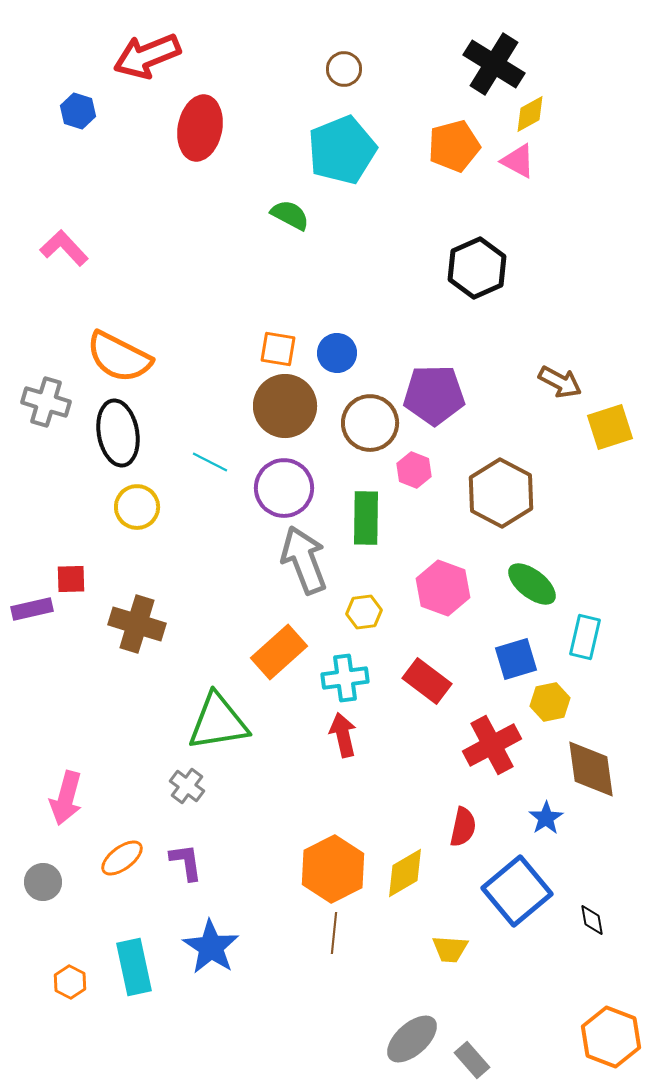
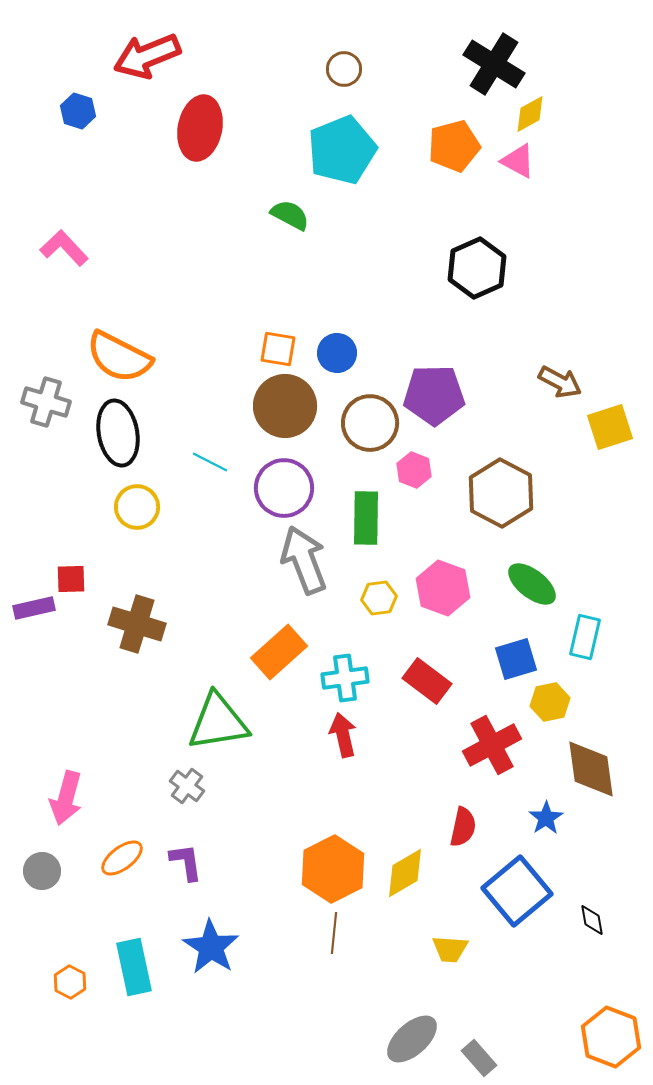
purple rectangle at (32, 609): moved 2 px right, 1 px up
yellow hexagon at (364, 612): moved 15 px right, 14 px up
gray circle at (43, 882): moved 1 px left, 11 px up
gray rectangle at (472, 1060): moved 7 px right, 2 px up
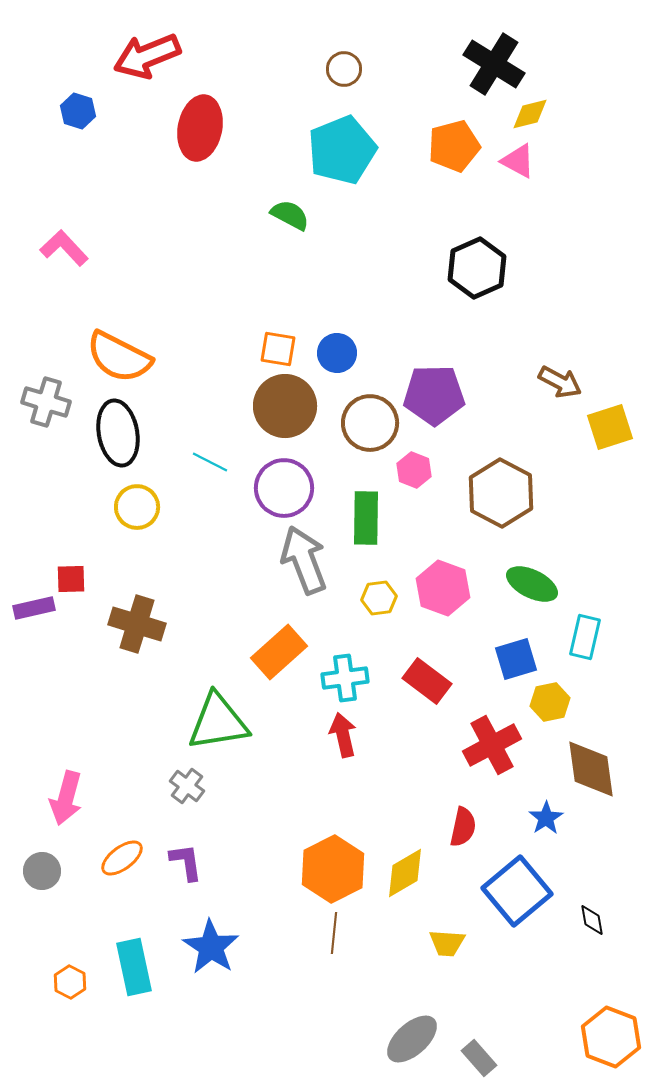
yellow diamond at (530, 114): rotated 15 degrees clockwise
green ellipse at (532, 584): rotated 12 degrees counterclockwise
yellow trapezoid at (450, 949): moved 3 px left, 6 px up
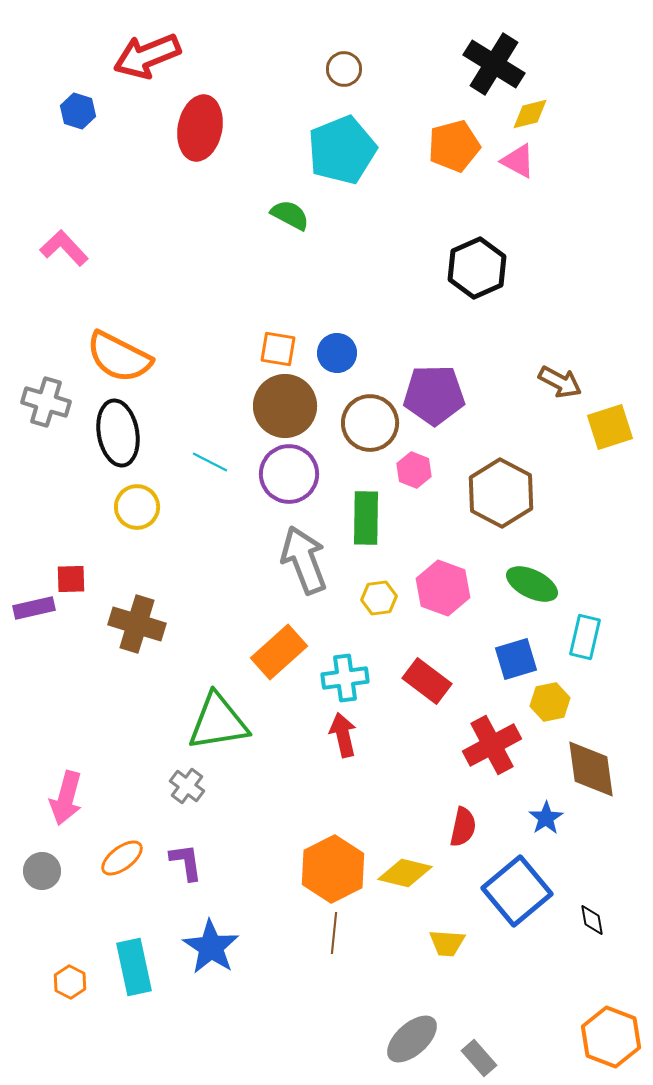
purple circle at (284, 488): moved 5 px right, 14 px up
yellow diamond at (405, 873): rotated 44 degrees clockwise
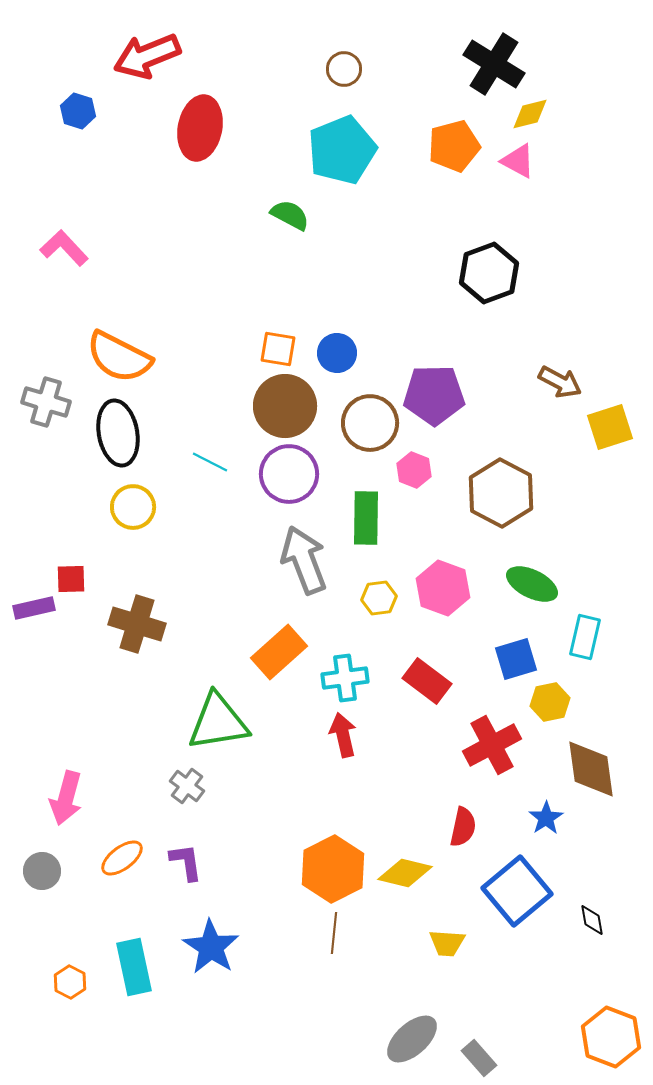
black hexagon at (477, 268): moved 12 px right, 5 px down; rotated 4 degrees clockwise
yellow circle at (137, 507): moved 4 px left
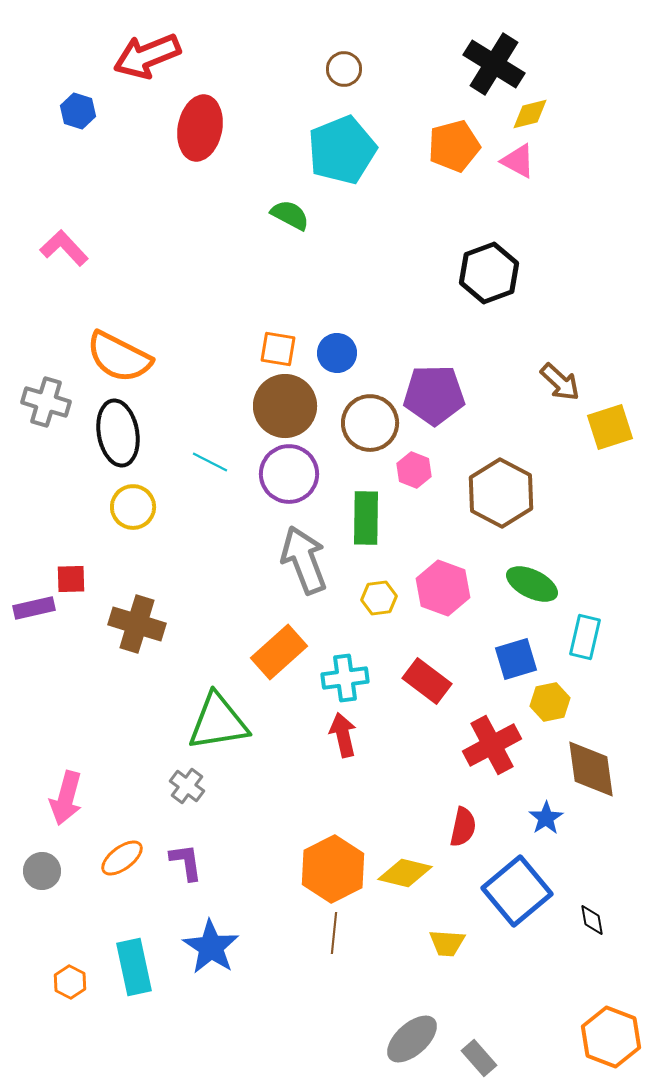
brown arrow at (560, 382): rotated 15 degrees clockwise
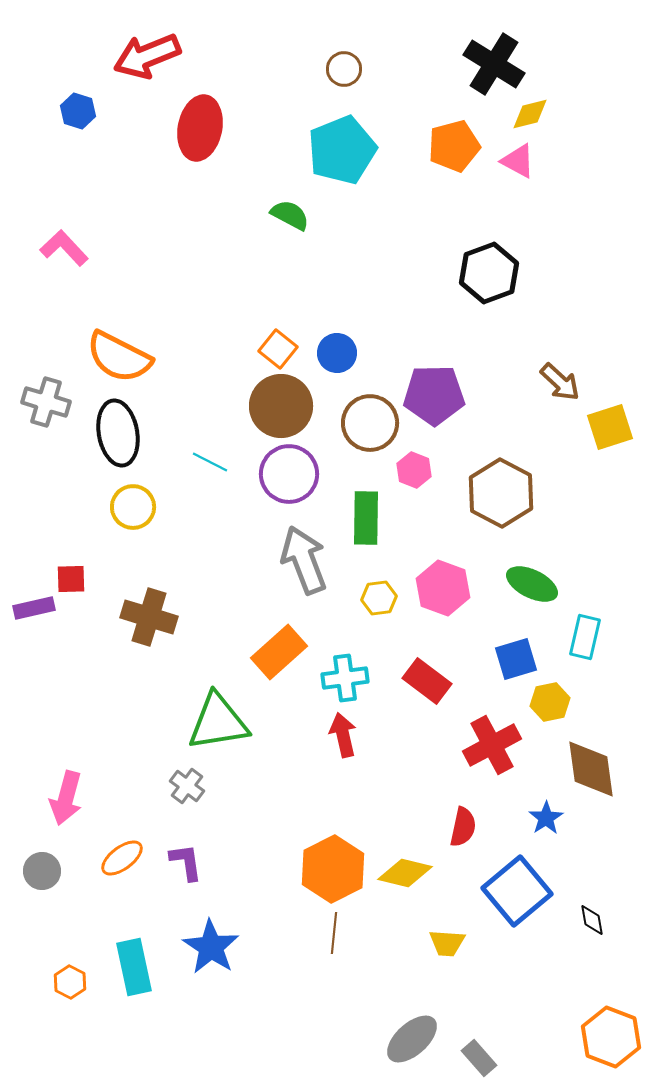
orange square at (278, 349): rotated 30 degrees clockwise
brown circle at (285, 406): moved 4 px left
brown cross at (137, 624): moved 12 px right, 7 px up
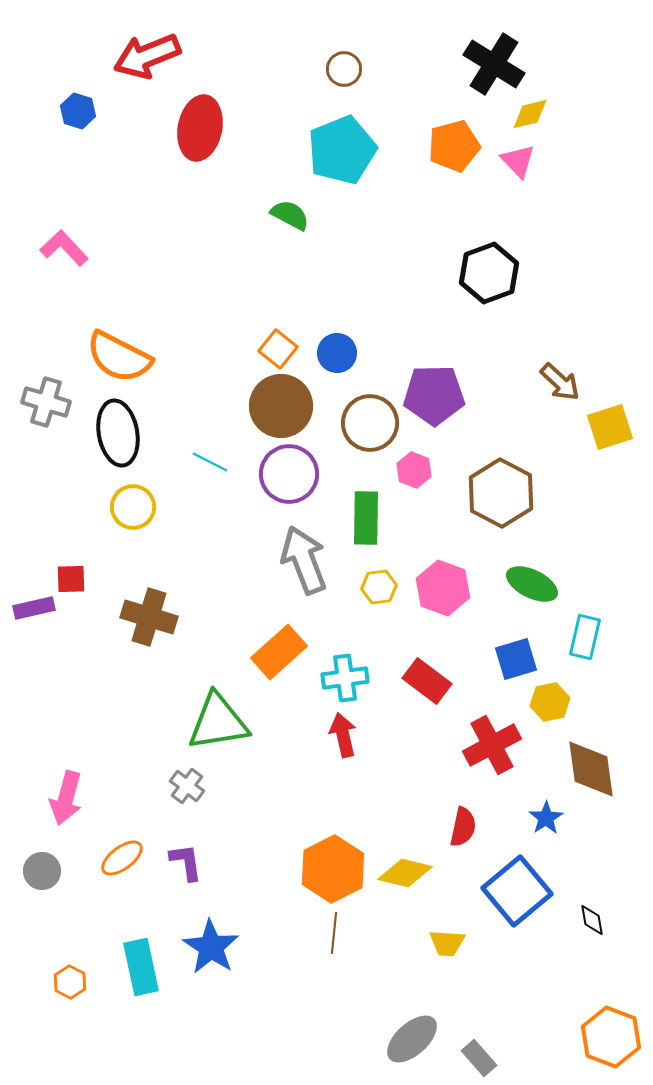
pink triangle at (518, 161): rotated 18 degrees clockwise
yellow hexagon at (379, 598): moved 11 px up
cyan rectangle at (134, 967): moved 7 px right
